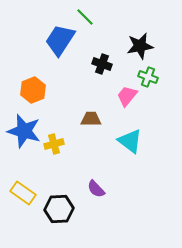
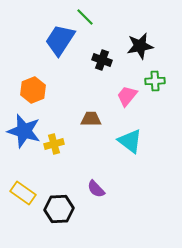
black cross: moved 4 px up
green cross: moved 7 px right, 4 px down; rotated 24 degrees counterclockwise
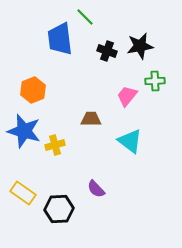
blue trapezoid: moved 1 px up; rotated 40 degrees counterclockwise
black cross: moved 5 px right, 9 px up
yellow cross: moved 1 px right, 1 px down
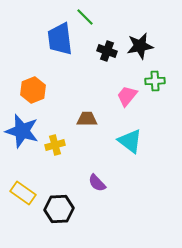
brown trapezoid: moved 4 px left
blue star: moved 2 px left
purple semicircle: moved 1 px right, 6 px up
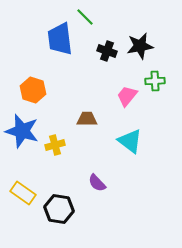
orange hexagon: rotated 20 degrees counterclockwise
black hexagon: rotated 12 degrees clockwise
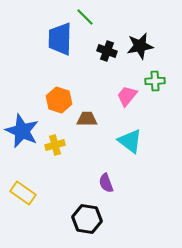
blue trapezoid: rotated 8 degrees clockwise
orange hexagon: moved 26 px right, 10 px down
blue star: rotated 8 degrees clockwise
purple semicircle: moved 9 px right; rotated 24 degrees clockwise
black hexagon: moved 28 px right, 10 px down
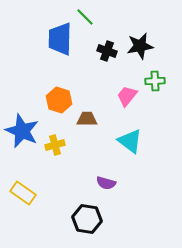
purple semicircle: rotated 54 degrees counterclockwise
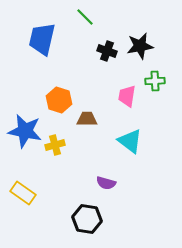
blue trapezoid: moved 18 px left; rotated 12 degrees clockwise
pink trapezoid: rotated 30 degrees counterclockwise
blue star: moved 3 px right; rotated 12 degrees counterclockwise
